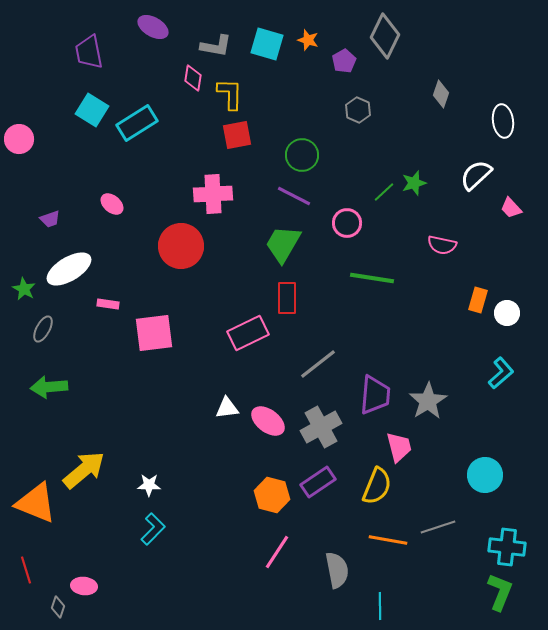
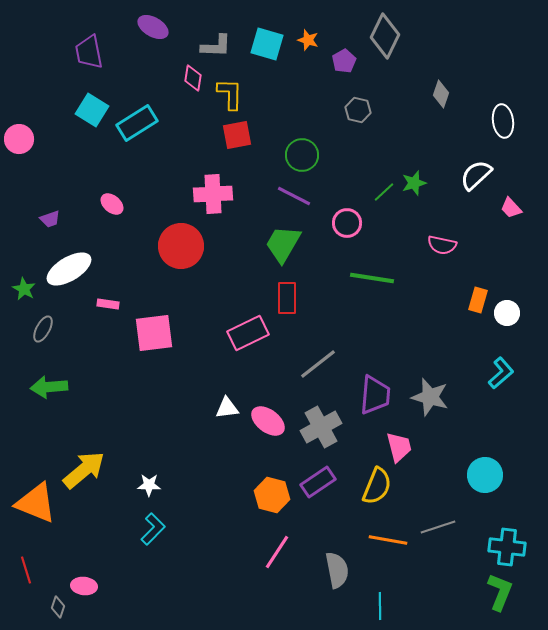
gray L-shape at (216, 46): rotated 8 degrees counterclockwise
gray hexagon at (358, 110): rotated 10 degrees counterclockwise
gray star at (428, 401): moved 2 px right, 4 px up; rotated 24 degrees counterclockwise
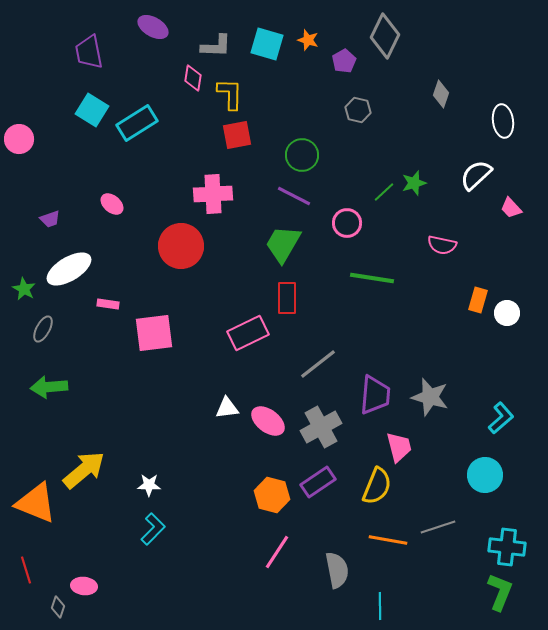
cyan L-shape at (501, 373): moved 45 px down
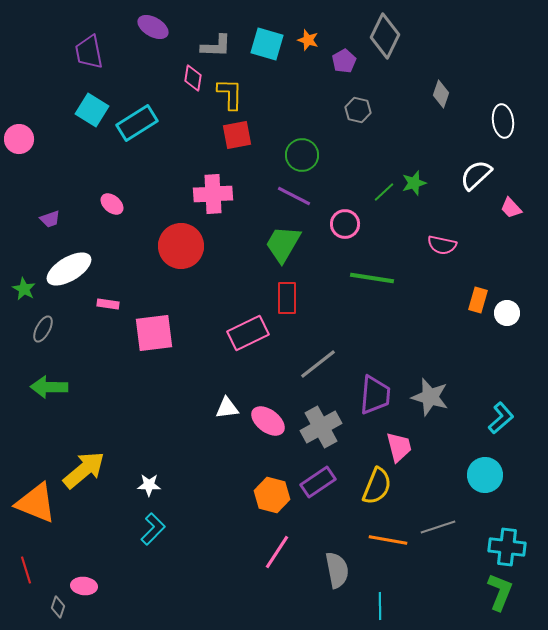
pink circle at (347, 223): moved 2 px left, 1 px down
green arrow at (49, 387): rotated 6 degrees clockwise
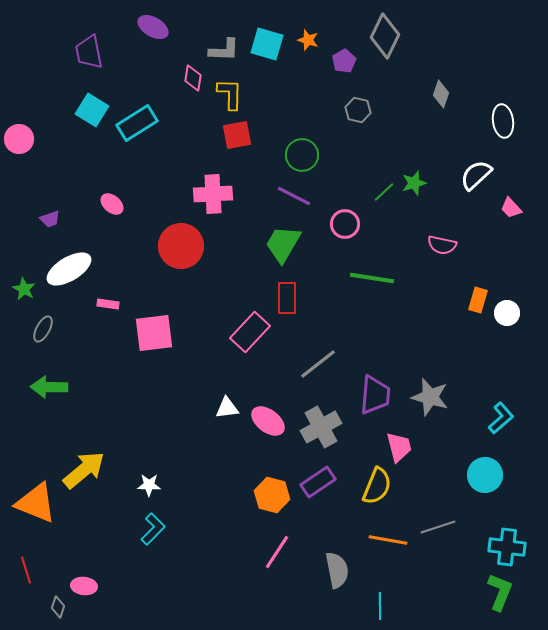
gray L-shape at (216, 46): moved 8 px right, 4 px down
pink rectangle at (248, 333): moved 2 px right, 1 px up; rotated 21 degrees counterclockwise
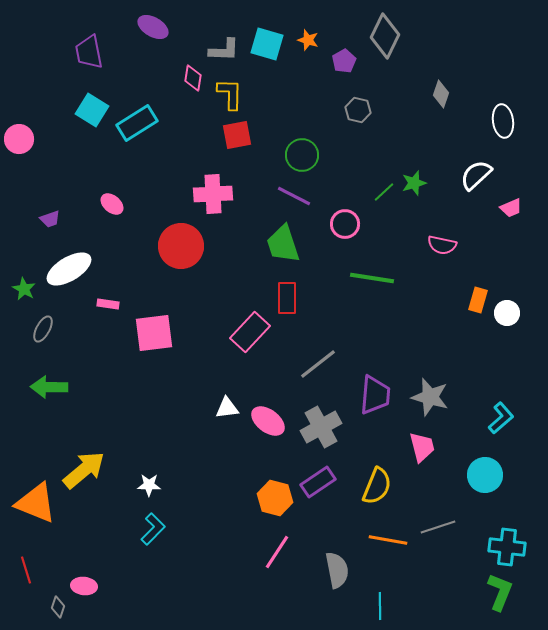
pink trapezoid at (511, 208): rotated 70 degrees counterclockwise
green trapezoid at (283, 244): rotated 48 degrees counterclockwise
pink trapezoid at (399, 447): moved 23 px right
orange hexagon at (272, 495): moved 3 px right, 3 px down
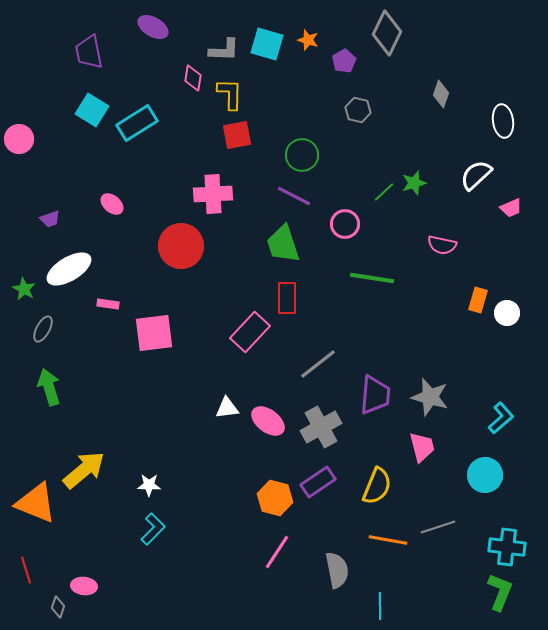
gray diamond at (385, 36): moved 2 px right, 3 px up
green arrow at (49, 387): rotated 72 degrees clockwise
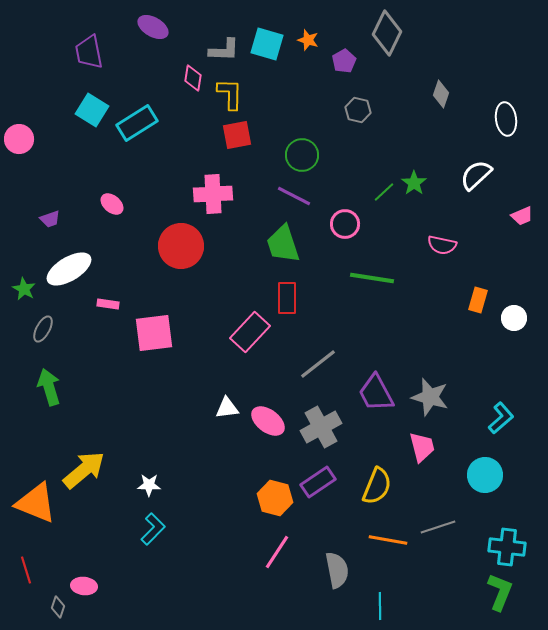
white ellipse at (503, 121): moved 3 px right, 2 px up
green star at (414, 183): rotated 20 degrees counterclockwise
pink trapezoid at (511, 208): moved 11 px right, 8 px down
white circle at (507, 313): moved 7 px right, 5 px down
purple trapezoid at (375, 395): moved 1 px right, 2 px up; rotated 147 degrees clockwise
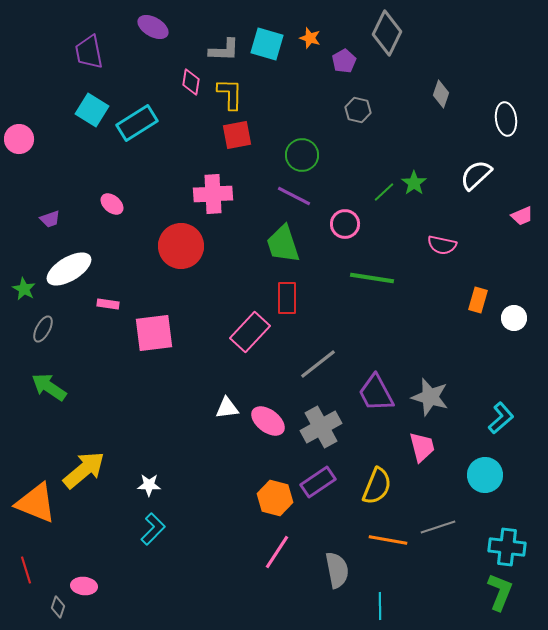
orange star at (308, 40): moved 2 px right, 2 px up
pink diamond at (193, 78): moved 2 px left, 4 px down
green arrow at (49, 387): rotated 39 degrees counterclockwise
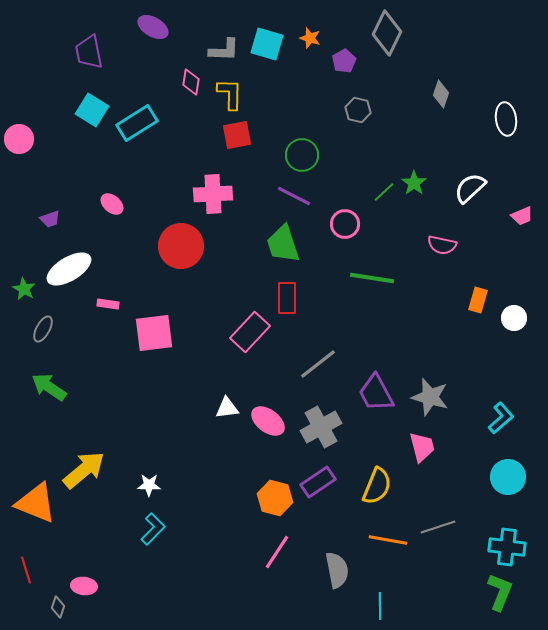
white semicircle at (476, 175): moved 6 px left, 13 px down
cyan circle at (485, 475): moved 23 px right, 2 px down
